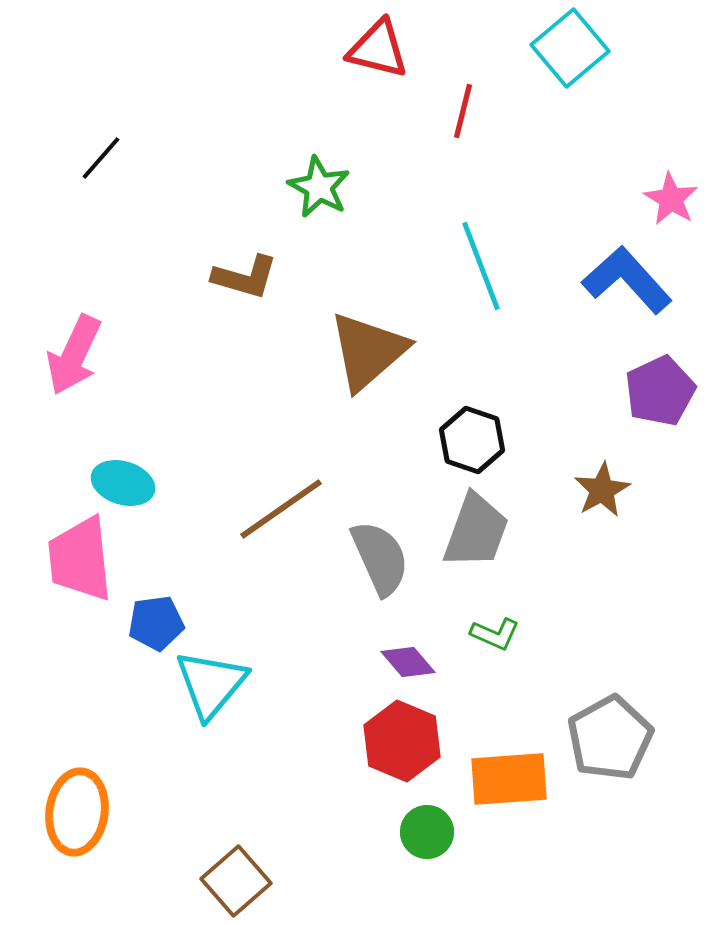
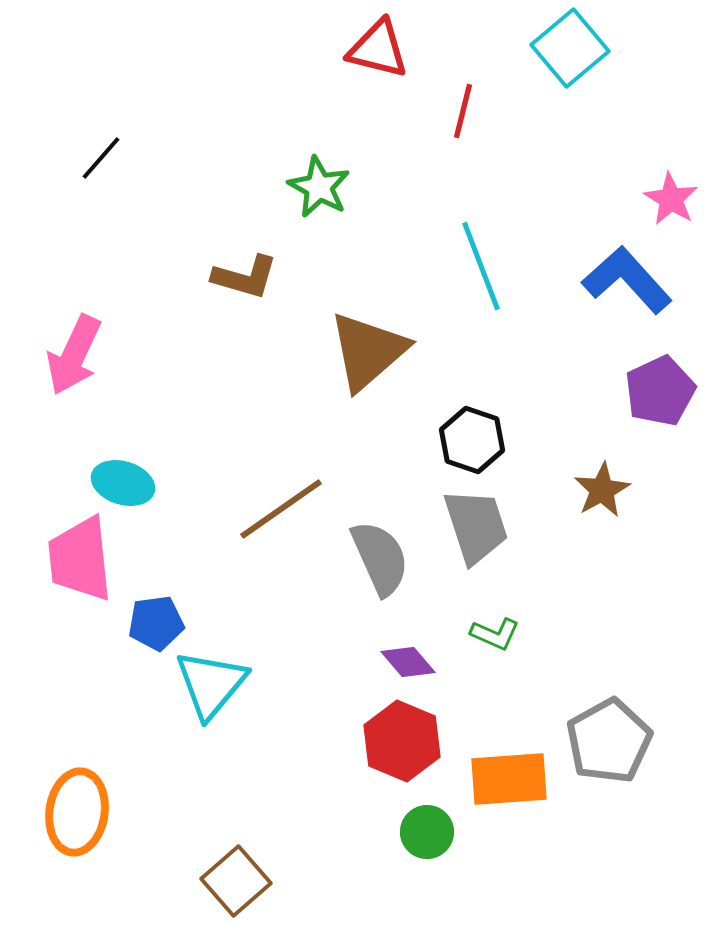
gray trapezoid: moved 5 px up; rotated 38 degrees counterclockwise
gray pentagon: moved 1 px left, 3 px down
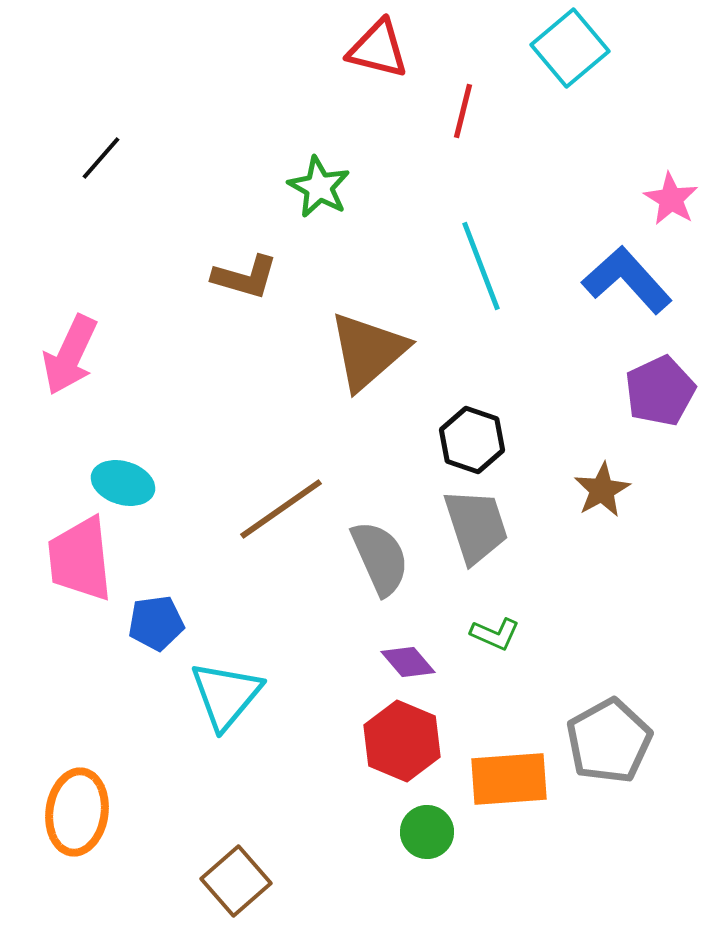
pink arrow: moved 4 px left
cyan triangle: moved 15 px right, 11 px down
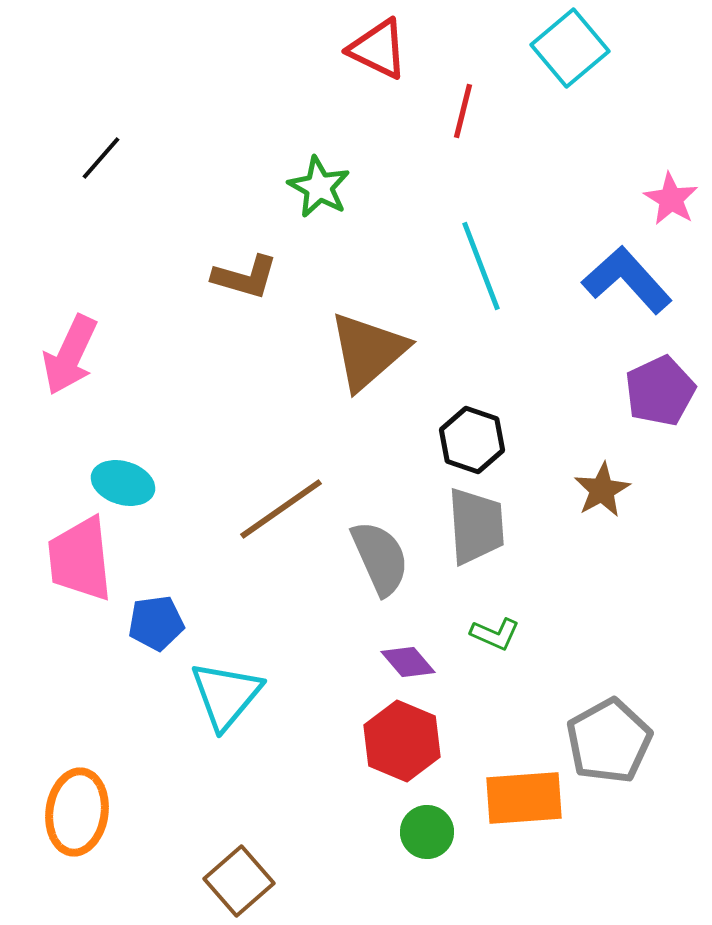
red triangle: rotated 12 degrees clockwise
gray trapezoid: rotated 14 degrees clockwise
orange rectangle: moved 15 px right, 19 px down
brown square: moved 3 px right
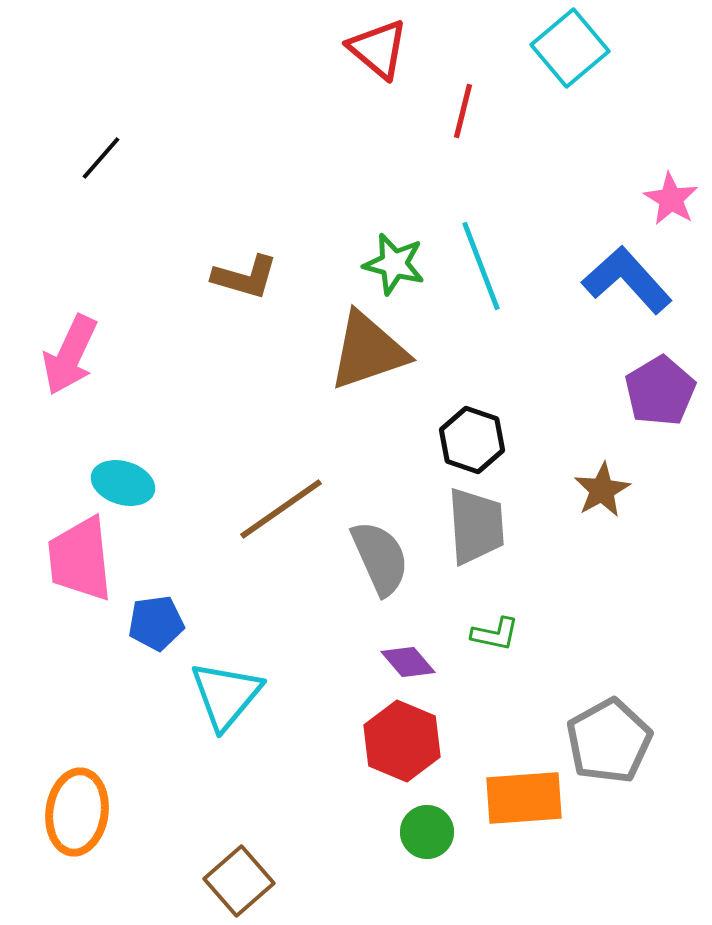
red triangle: rotated 14 degrees clockwise
green star: moved 75 px right, 77 px down; rotated 14 degrees counterclockwise
brown triangle: rotated 22 degrees clockwise
purple pentagon: rotated 6 degrees counterclockwise
green L-shape: rotated 12 degrees counterclockwise
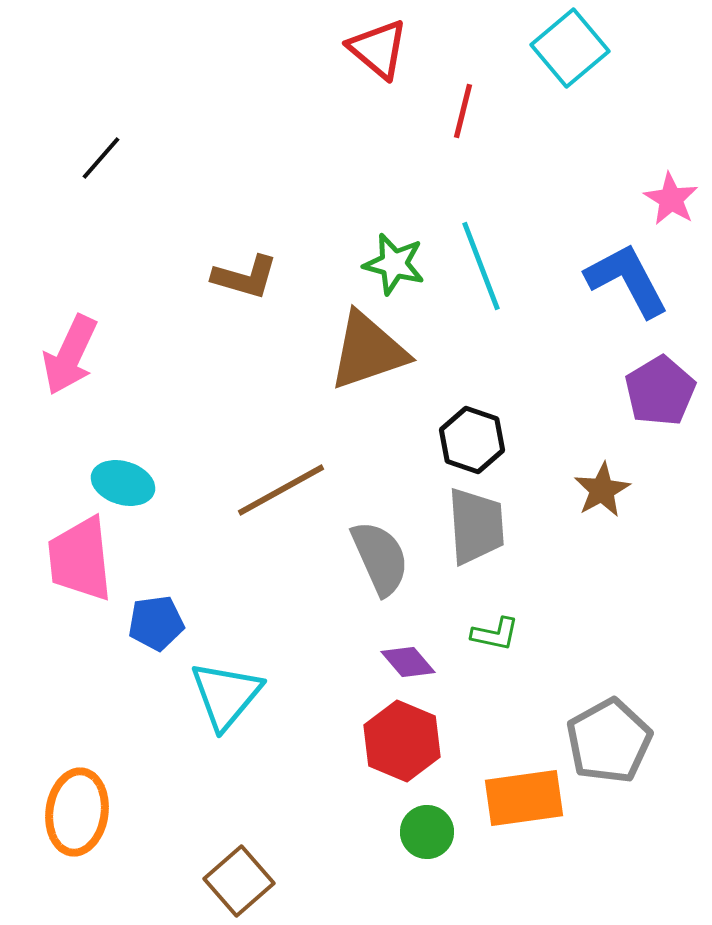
blue L-shape: rotated 14 degrees clockwise
brown line: moved 19 px up; rotated 6 degrees clockwise
orange rectangle: rotated 4 degrees counterclockwise
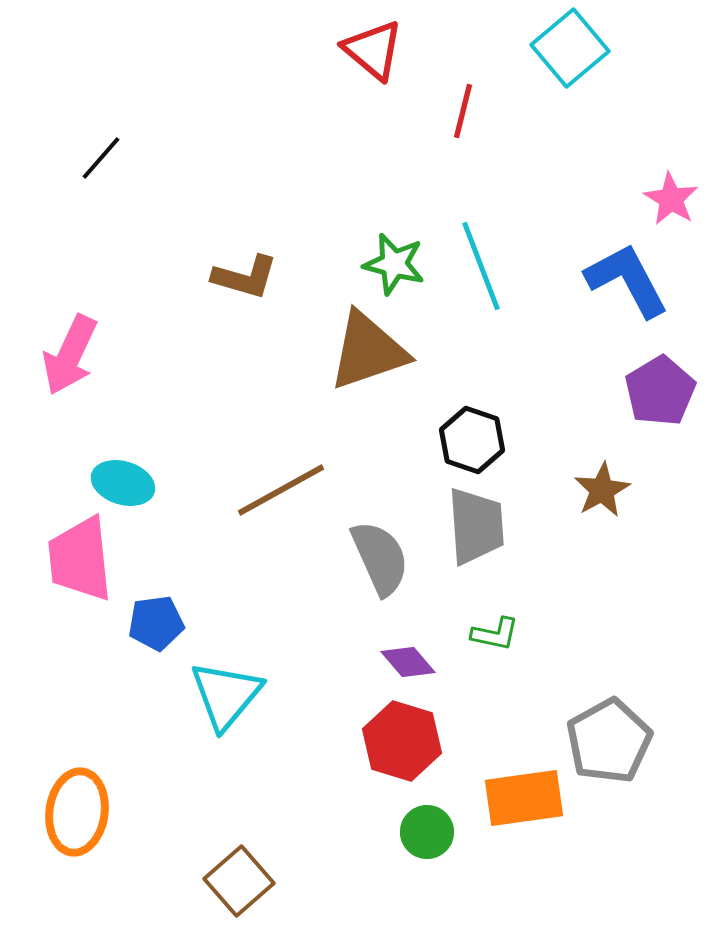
red triangle: moved 5 px left, 1 px down
red hexagon: rotated 6 degrees counterclockwise
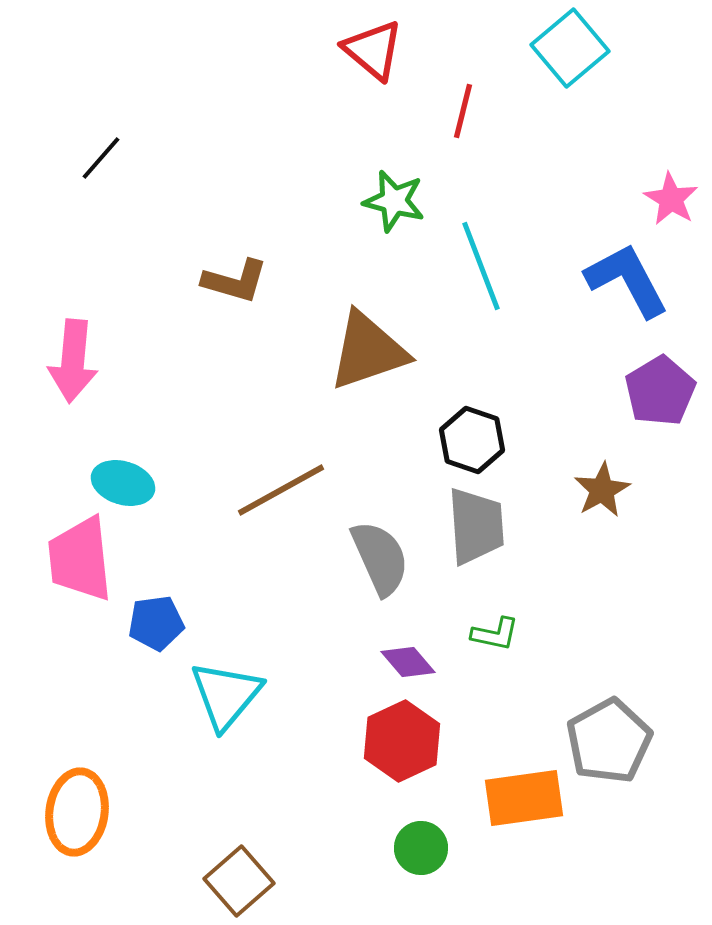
green star: moved 63 px up
brown L-shape: moved 10 px left, 4 px down
pink arrow: moved 3 px right, 6 px down; rotated 20 degrees counterclockwise
red hexagon: rotated 18 degrees clockwise
green circle: moved 6 px left, 16 px down
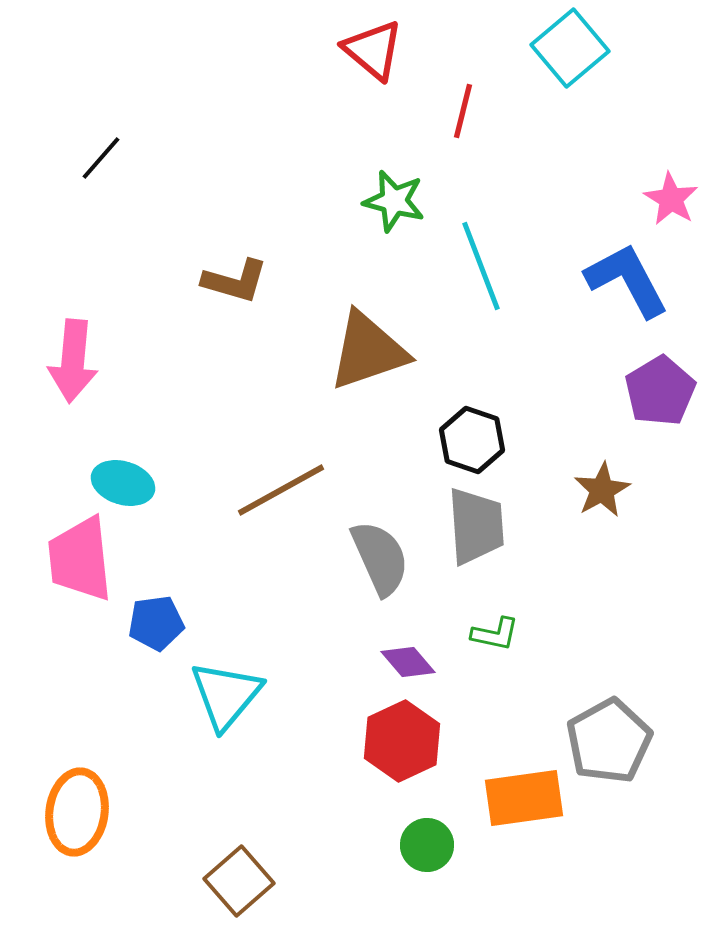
green circle: moved 6 px right, 3 px up
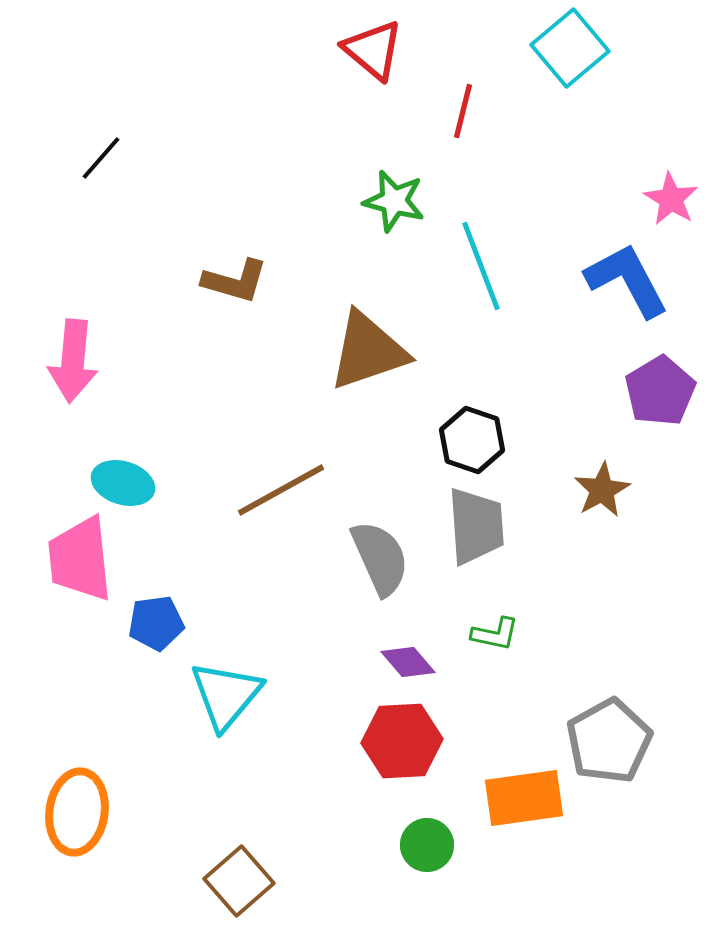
red hexagon: rotated 22 degrees clockwise
